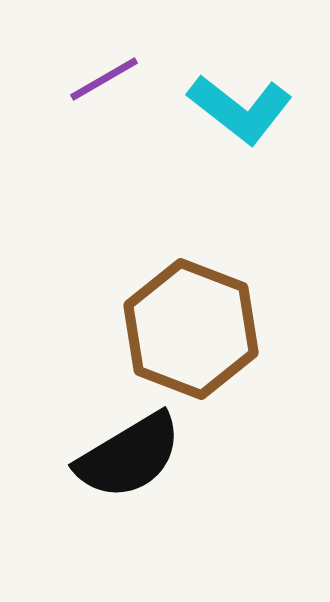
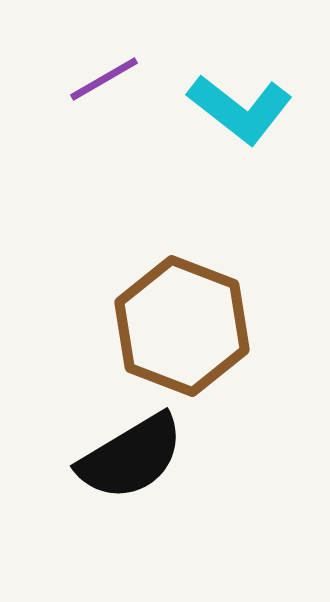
brown hexagon: moved 9 px left, 3 px up
black semicircle: moved 2 px right, 1 px down
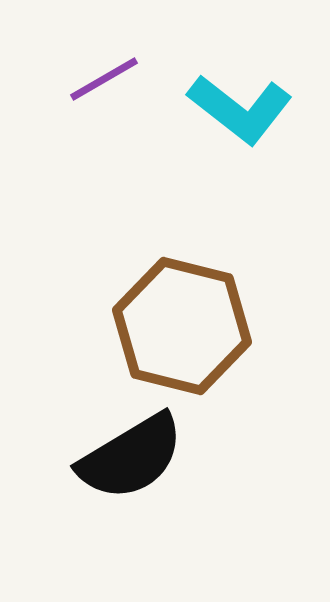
brown hexagon: rotated 7 degrees counterclockwise
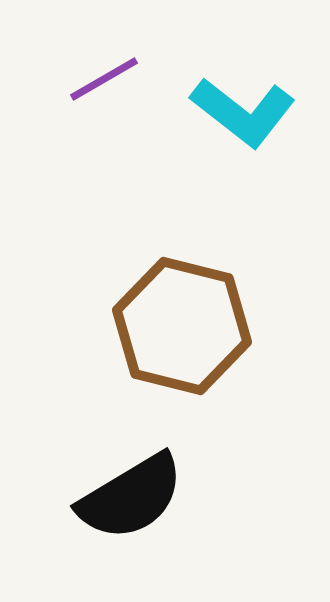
cyan L-shape: moved 3 px right, 3 px down
black semicircle: moved 40 px down
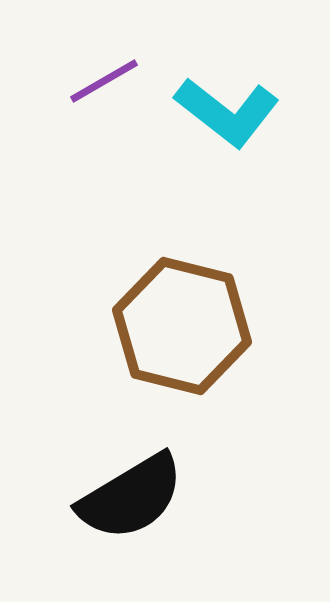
purple line: moved 2 px down
cyan L-shape: moved 16 px left
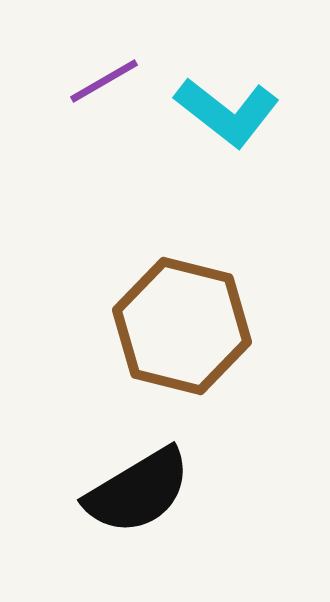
black semicircle: moved 7 px right, 6 px up
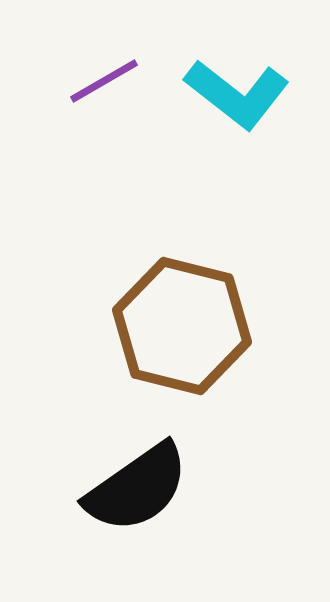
cyan L-shape: moved 10 px right, 18 px up
black semicircle: moved 1 px left, 3 px up; rotated 4 degrees counterclockwise
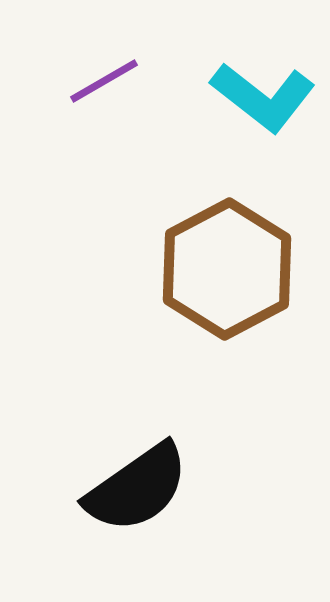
cyan L-shape: moved 26 px right, 3 px down
brown hexagon: moved 45 px right, 57 px up; rotated 18 degrees clockwise
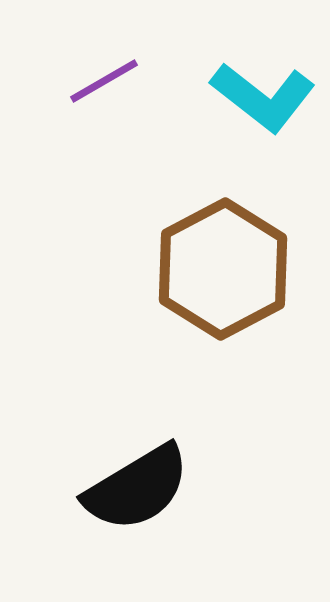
brown hexagon: moved 4 px left
black semicircle: rotated 4 degrees clockwise
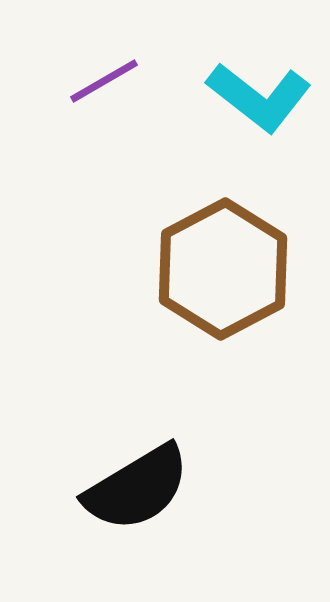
cyan L-shape: moved 4 px left
